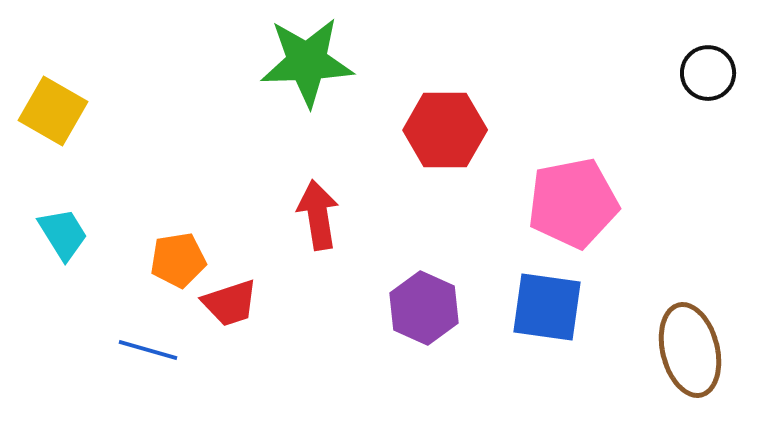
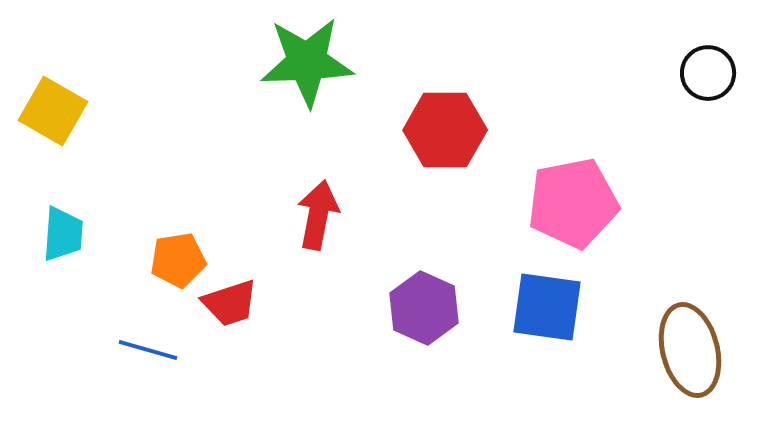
red arrow: rotated 20 degrees clockwise
cyan trapezoid: rotated 36 degrees clockwise
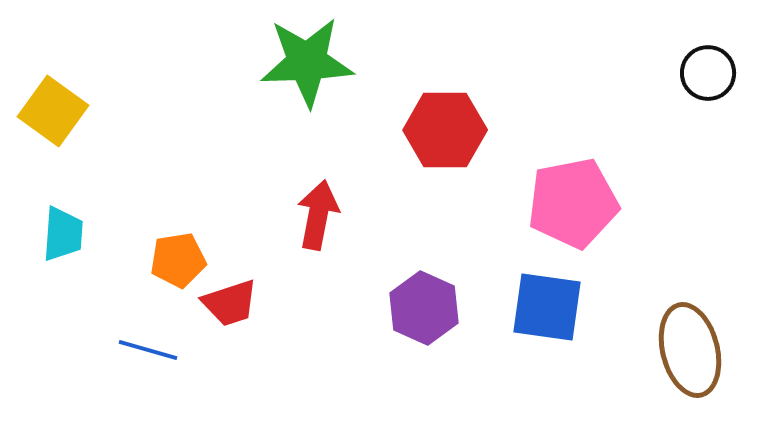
yellow square: rotated 6 degrees clockwise
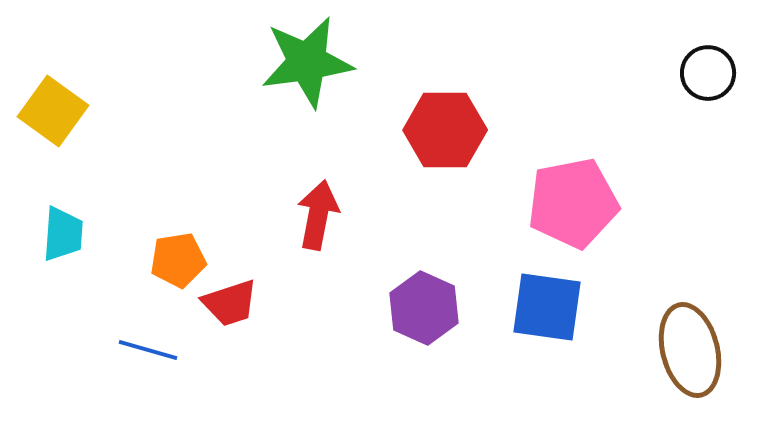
green star: rotated 6 degrees counterclockwise
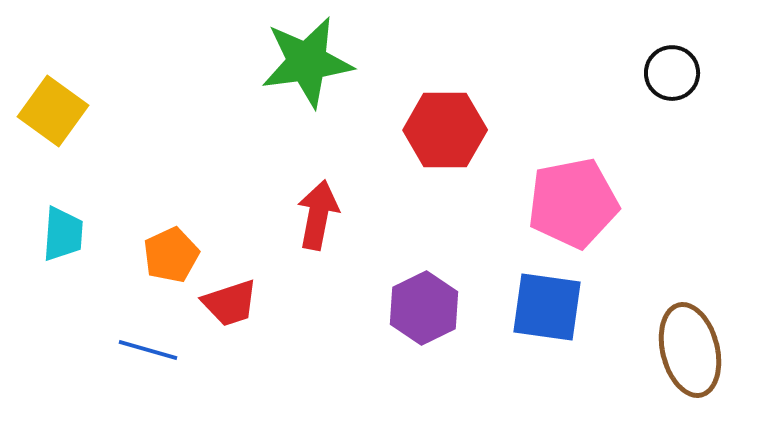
black circle: moved 36 px left
orange pentagon: moved 7 px left, 5 px up; rotated 16 degrees counterclockwise
purple hexagon: rotated 10 degrees clockwise
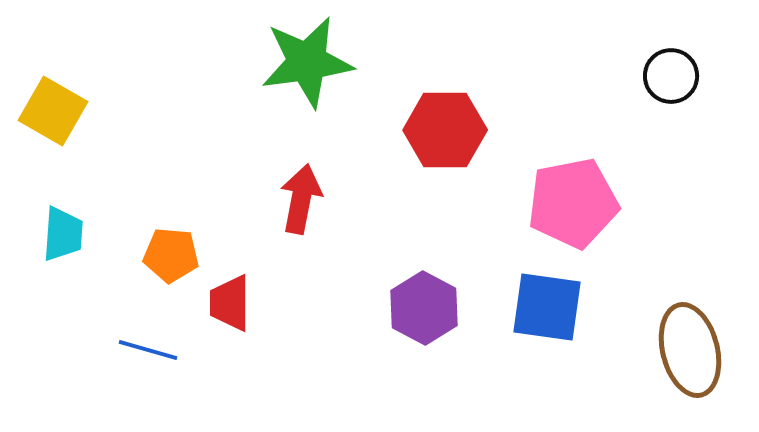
black circle: moved 1 px left, 3 px down
yellow square: rotated 6 degrees counterclockwise
red arrow: moved 17 px left, 16 px up
orange pentagon: rotated 30 degrees clockwise
red trapezoid: rotated 108 degrees clockwise
purple hexagon: rotated 6 degrees counterclockwise
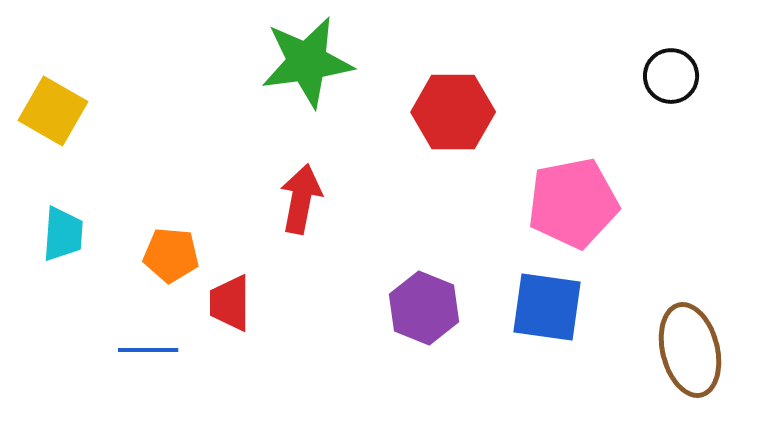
red hexagon: moved 8 px right, 18 px up
purple hexagon: rotated 6 degrees counterclockwise
blue line: rotated 16 degrees counterclockwise
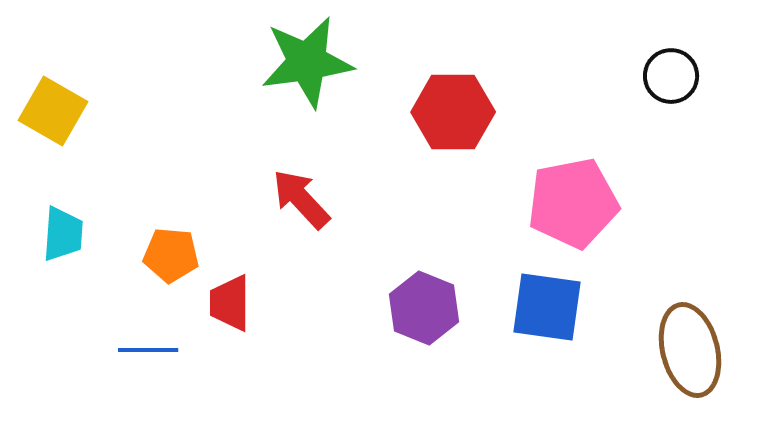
red arrow: rotated 54 degrees counterclockwise
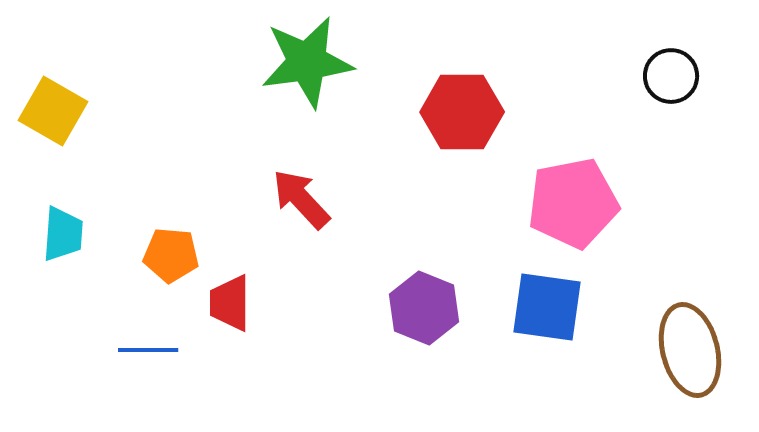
red hexagon: moved 9 px right
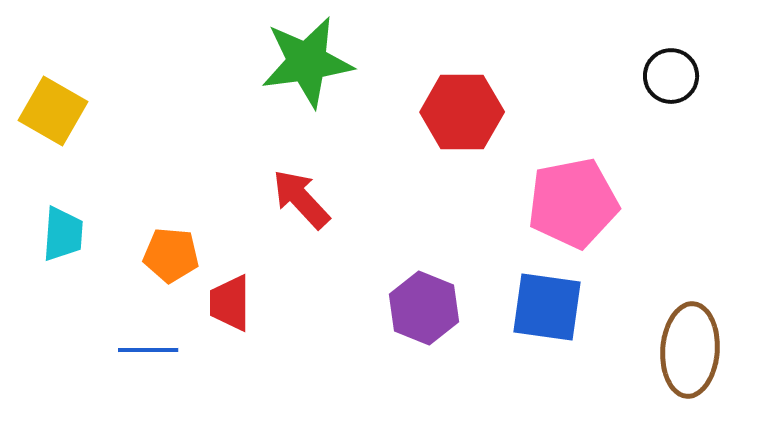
brown ellipse: rotated 18 degrees clockwise
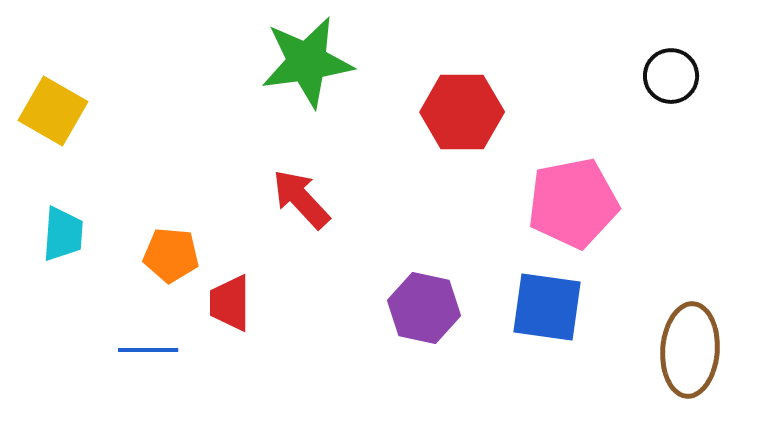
purple hexagon: rotated 10 degrees counterclockwise
